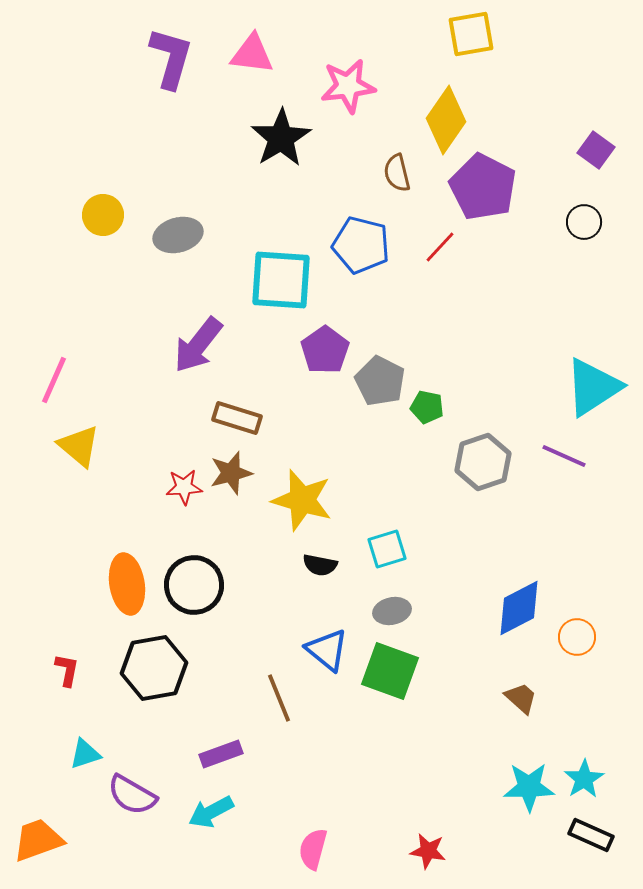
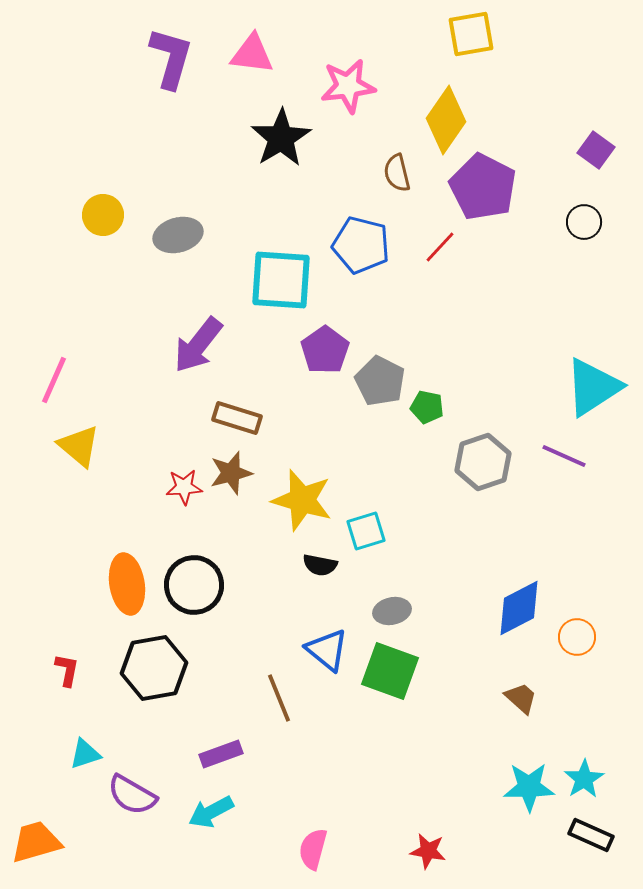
cyan square at (387, 549): moved 21 px left, 18 px up
orange trapezoid at (38, 840): moved 2 px left, 2 px down; rotated 4 degrees clockwise
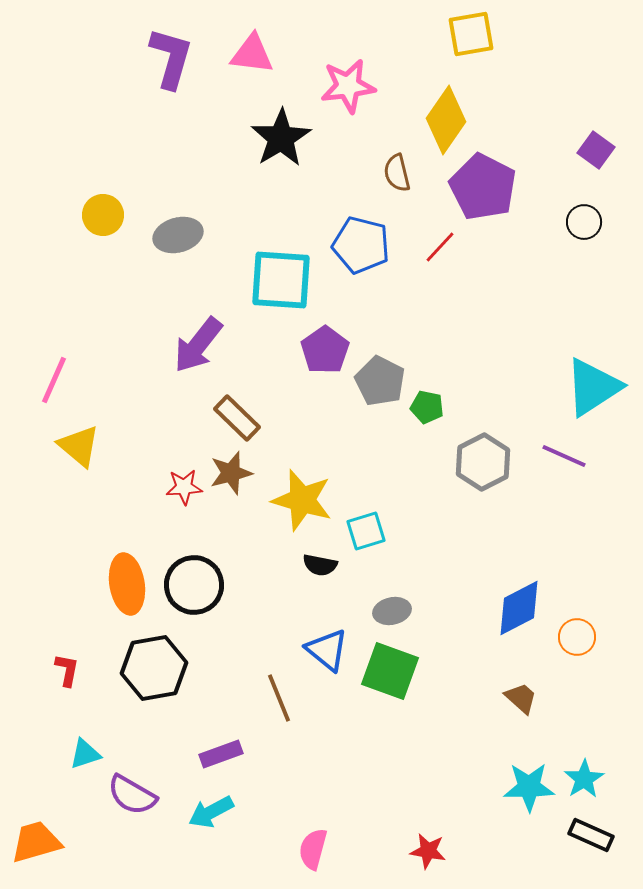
brown rectangle at (237, 418): rotated 27 degrees clockwise
gray hexagon at (483, 462): rotated 8 degrees counterclockwise
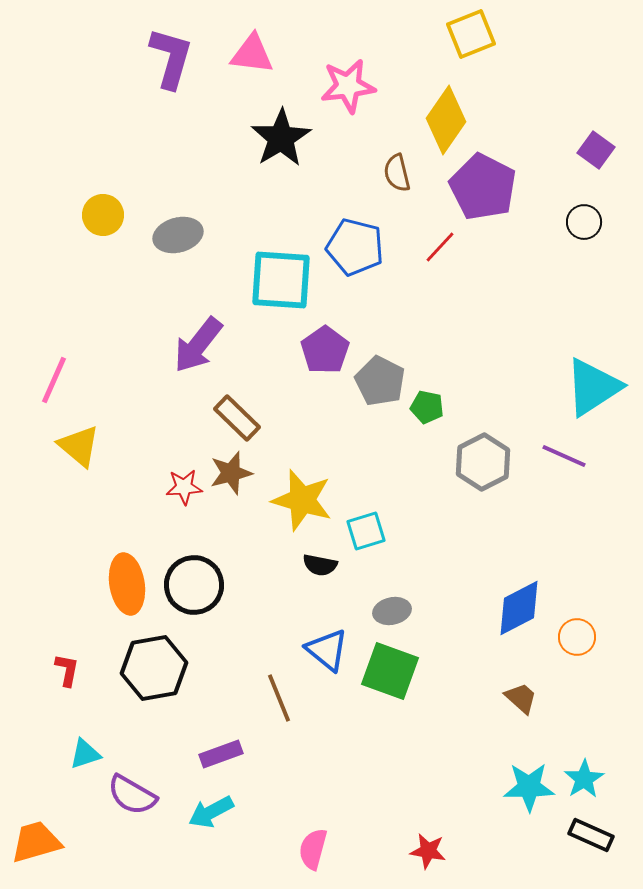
yellow square at (471, 34): rotated 12 degrees counterclockwise
blue pentagon at (361, 245): moved 6 px left, 2 px down
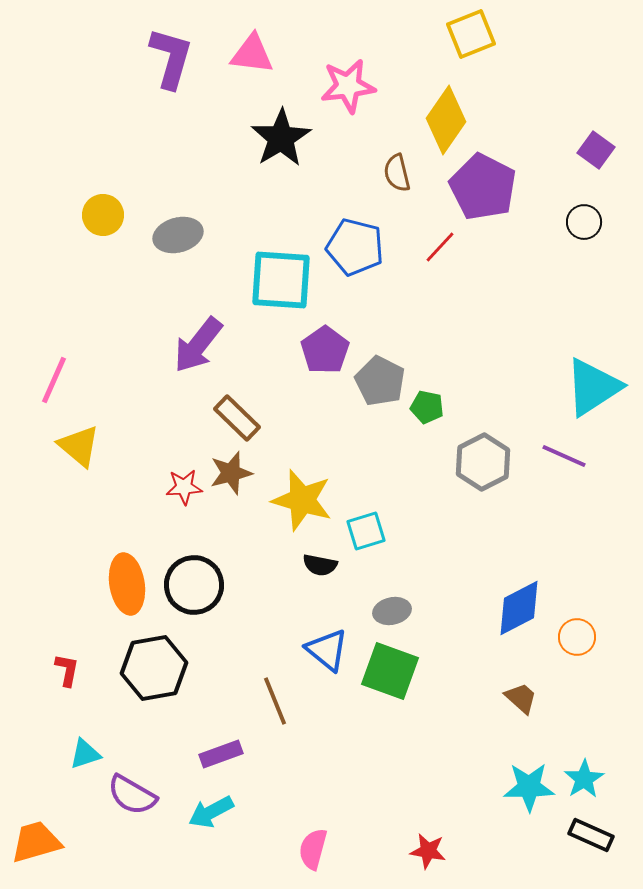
brown line at (279, 698): moved 4 px left, 3 px down
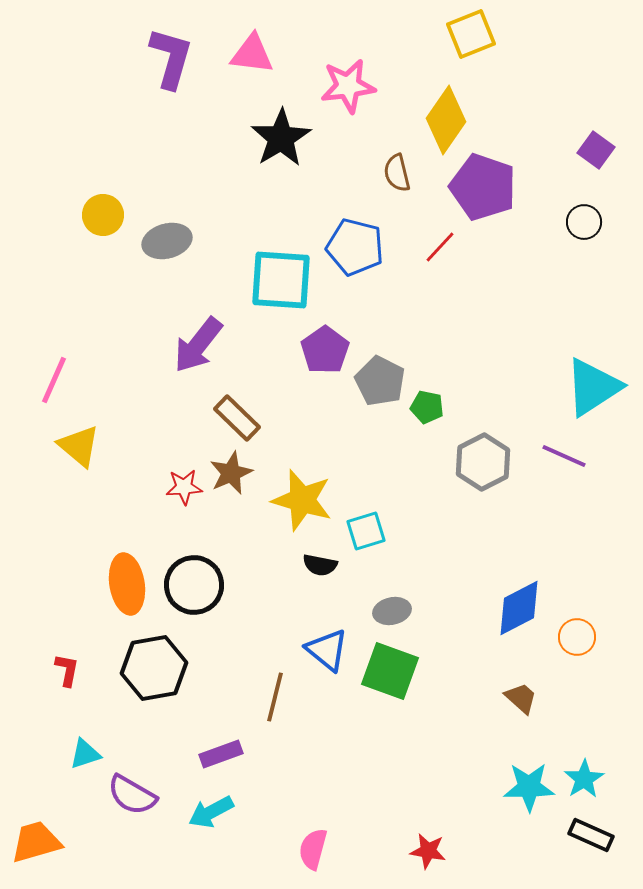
purple pentagon at (483, 187): rotated 8 degrees counterclockwise
gray ellipse at (178, 235): moved 11 px left, 6 px down
brown star at (231, 473): rotated 9 degrees counterclockwise
brown line at (275, 701): moved 4 px up; rotated 36 degrees clockwise
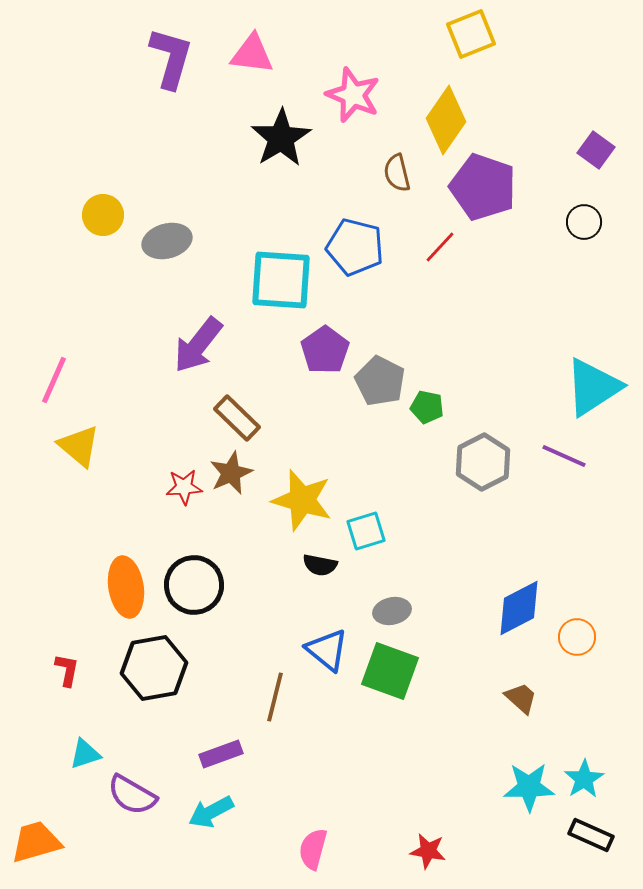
pink star at (348, 86): moved 5 px right, 9 px down; rotated 30 degrees clockwise
orange ellipse at (127, 584): moved 1 px left, 3 px down
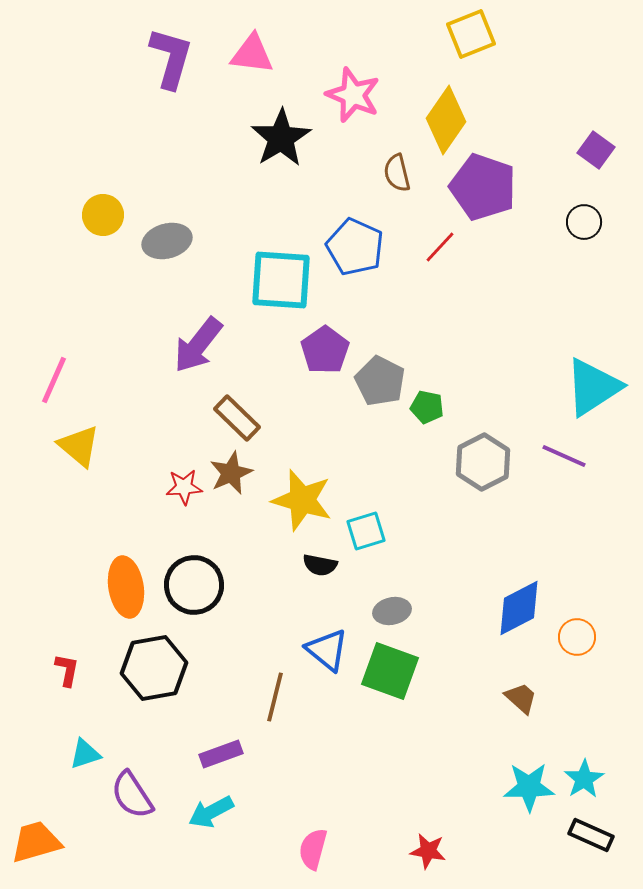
blue pentagon at (355, 247): rotated 10 degrees clockwise
purple semicircle at (132, 795): rotated 27 degrees clockwise
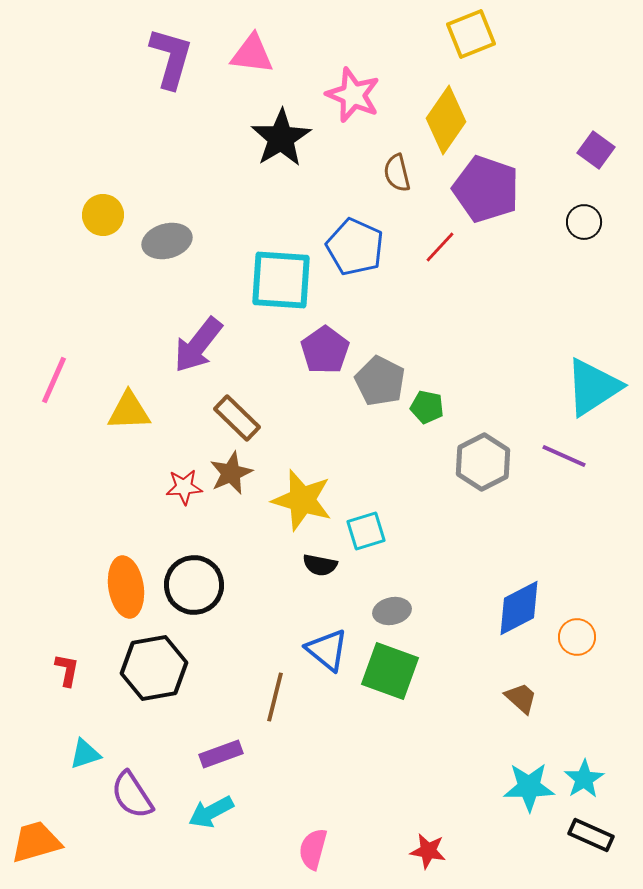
purple pentagon at (483, 187): moved 3 px right, 2 px down
yellow triangle at (79, 446): moved 50 px right, 35 px up; rotated 42 degrees counterclockwise
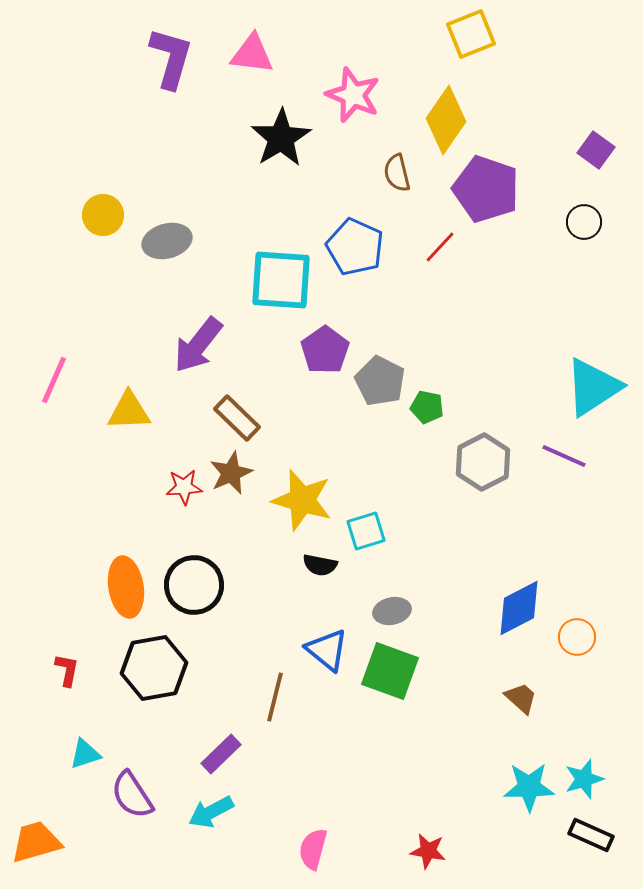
purple rectangle at (221, 754): rotated 24 degrees counterclockwise
cyan star at (584, 779): rotated 15 degrees clockwise
